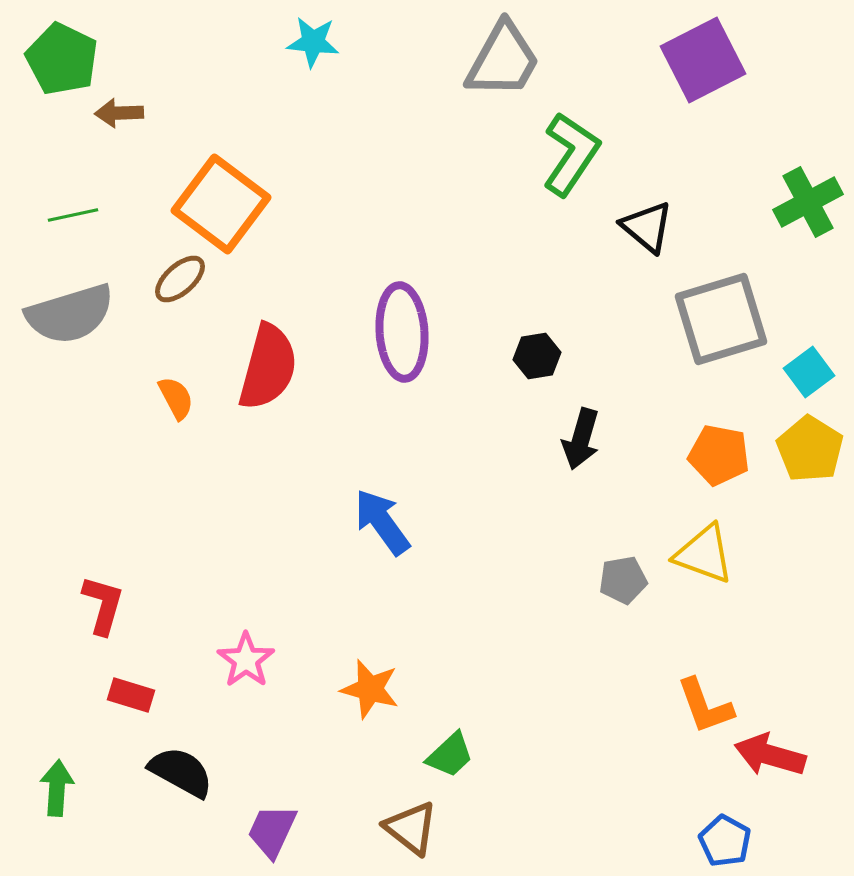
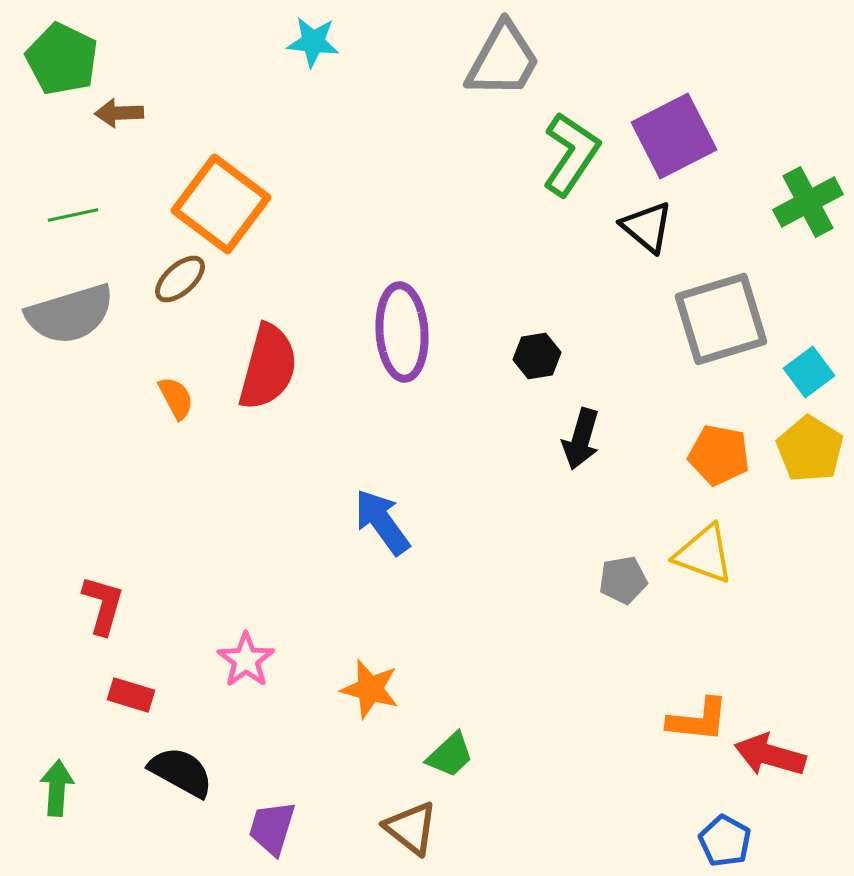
purple square: moved 29 px left, 76 px down
orange L-shape: moved 7 px left, 14 px down; rotated 64 degrees counterclockwise
purple trapezoid: moved 3 px up; rotated 8 degrees counterclockwise
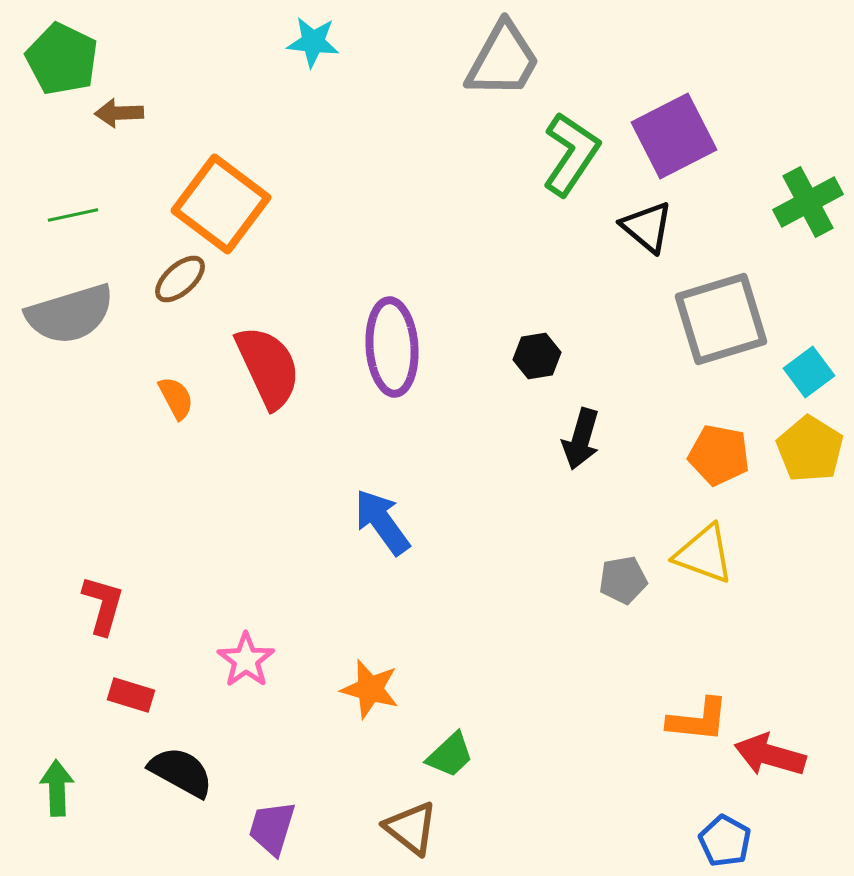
purple ellipse: moved 10 px left, 15 px down
red semicircle: rotated 40 degrees counterclockwise
green arrow: rotated 6 degrees counterclockwise
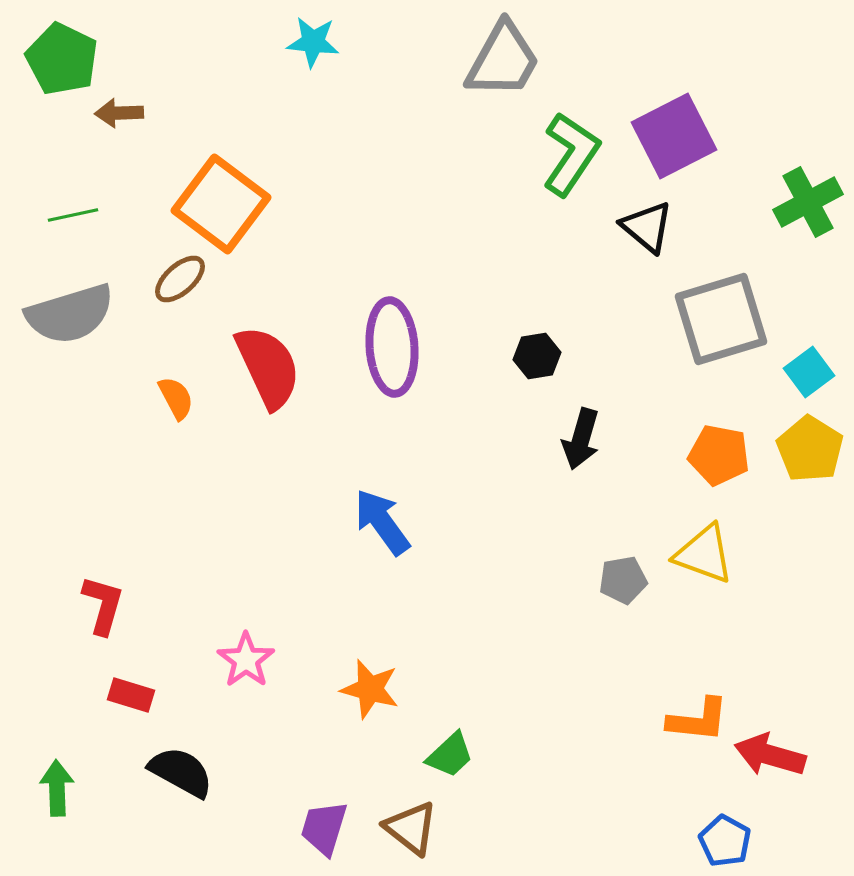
purple trapezoid: moved 52 px right
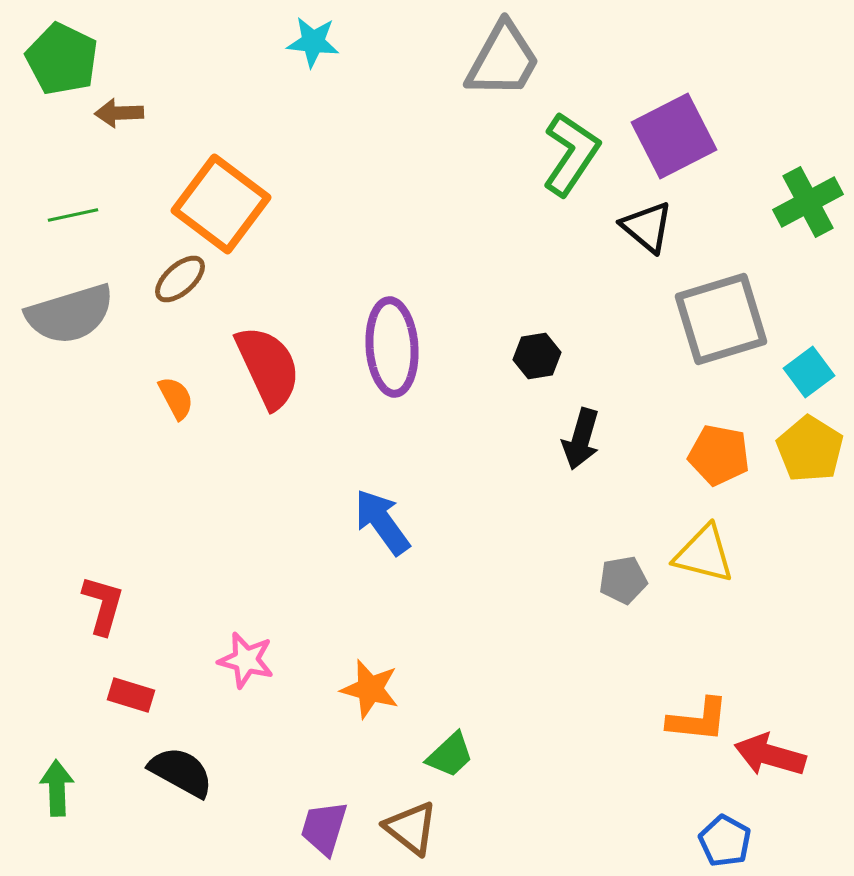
yellow triangle: rotated 6 degrees counterclockwise
pink star: rotated 22 degrees counterclockwise
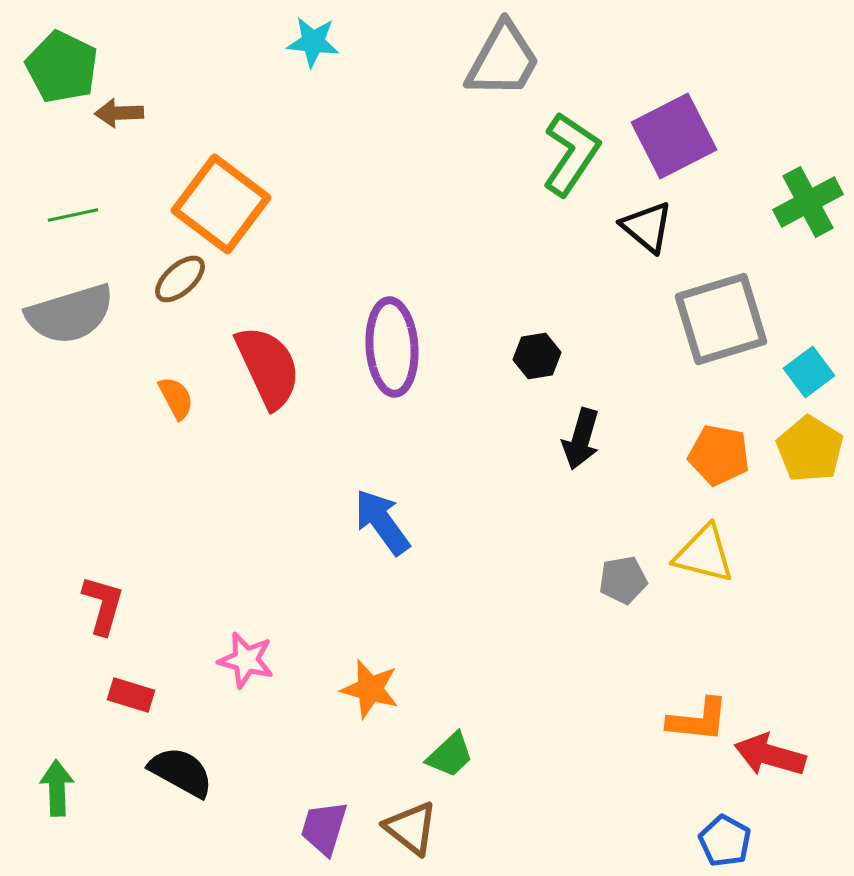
green pentagon: moved 8 px down
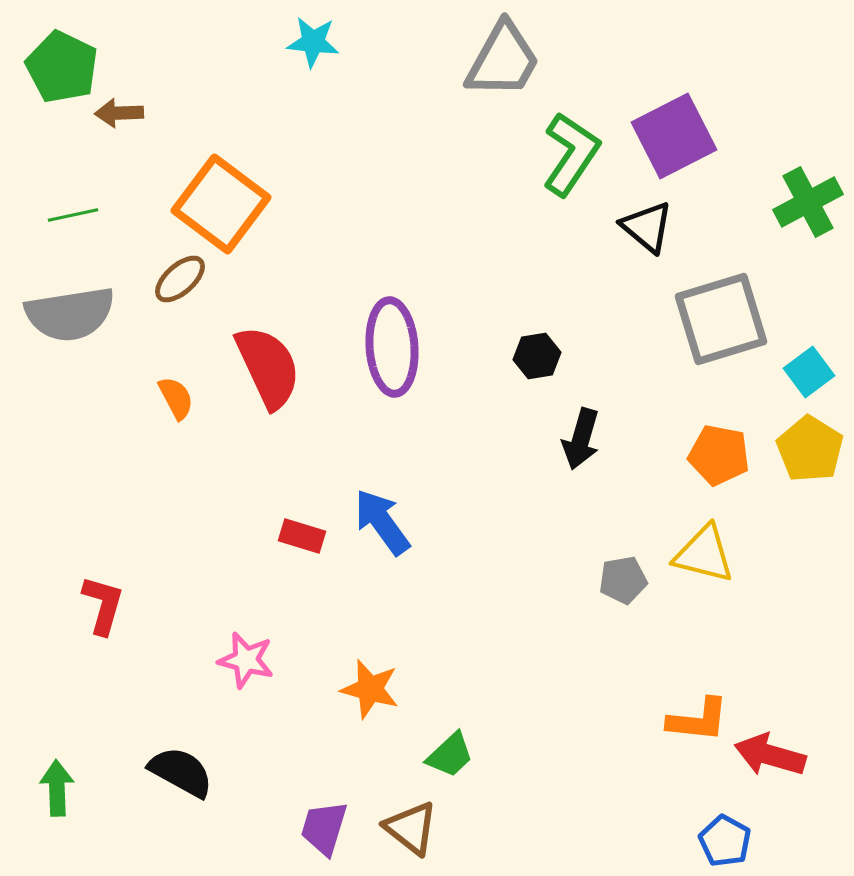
gray semicircle: rotated 8 degrees clockwise
red rectangle: moved 171 px right, 159 px up
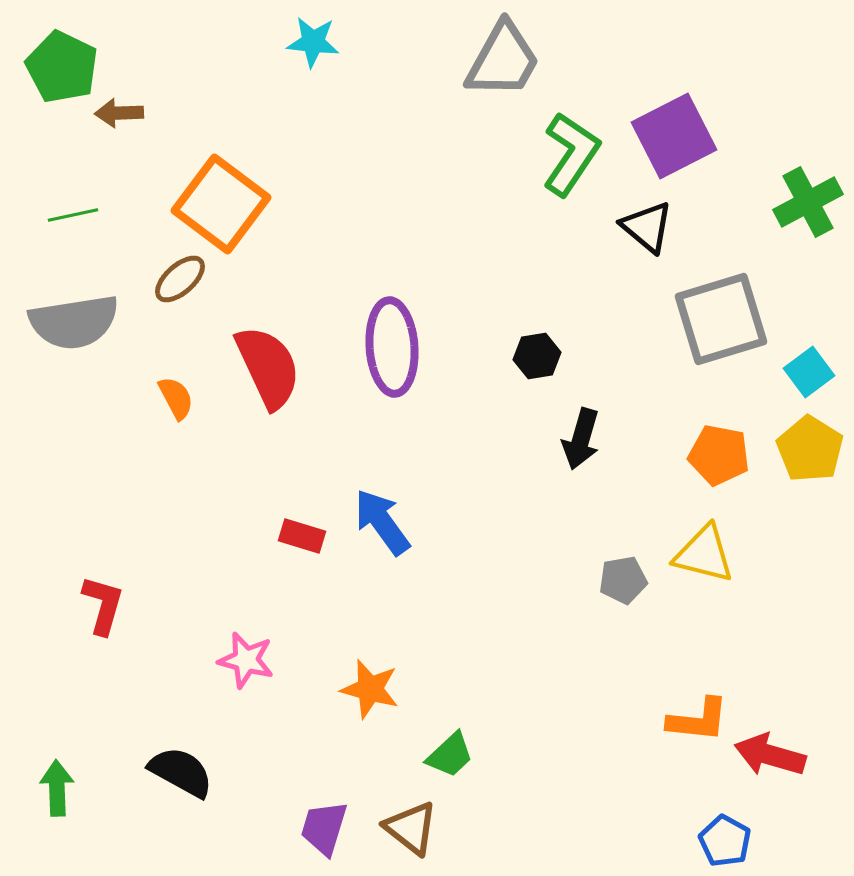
gray semicircle: moved 4 px right, 8 px down
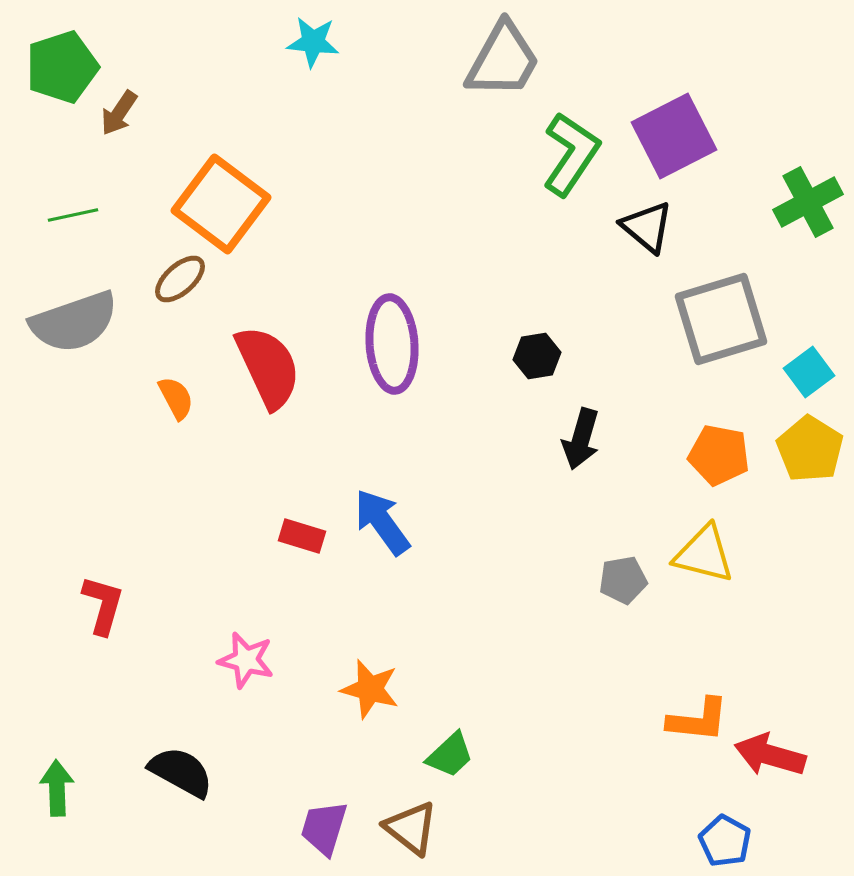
green pentagon: rotated 28 degrees clockwise
brown arrow: rotated 54 degrees counterclockwise
gray semicircle: rotated 10 degrees counterclockwise
purple ellipse: moved 3 px up
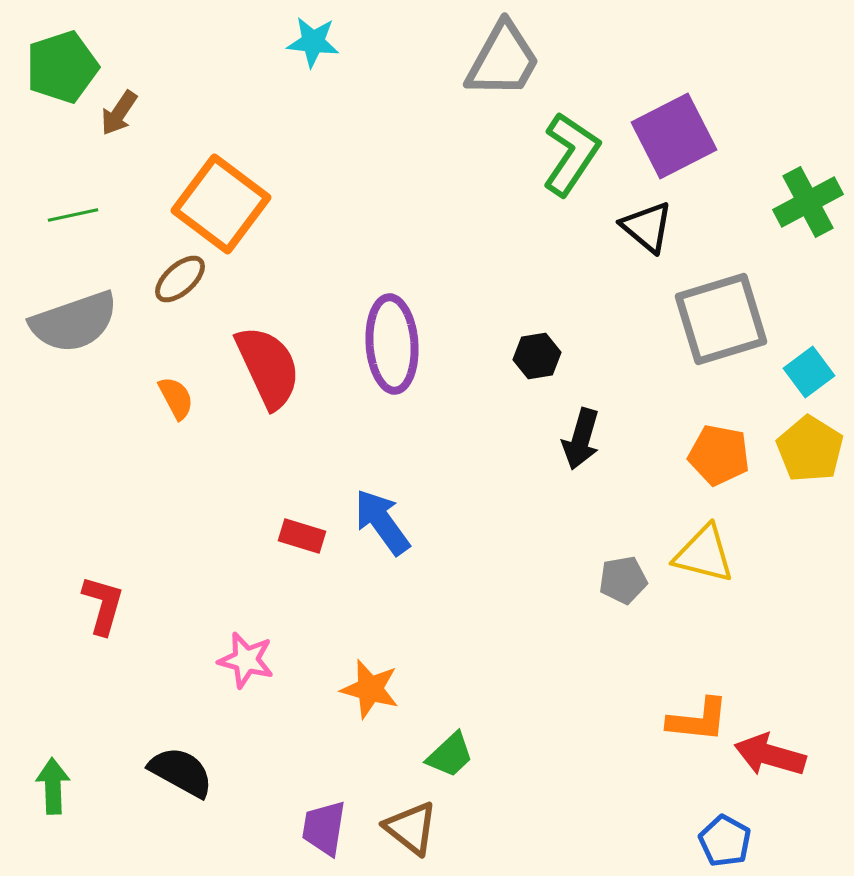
green arrow: moved 4 px left, 2 px up
purple trapezoid: rotated 8 degrees counterclockwise
